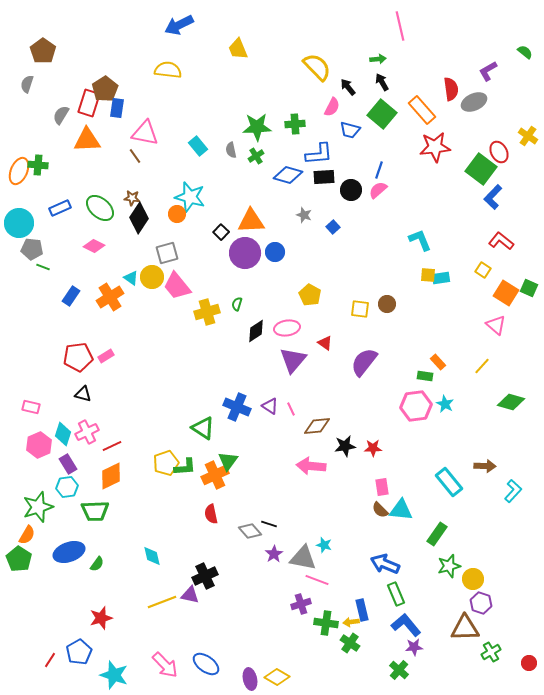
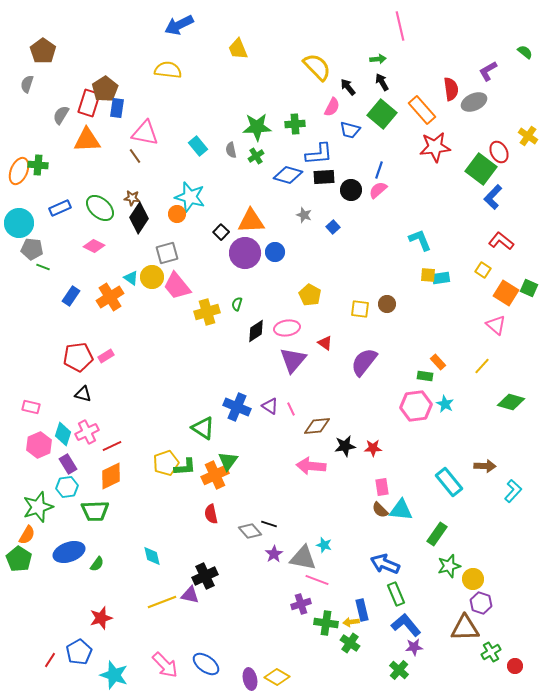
red circle at (529, 663): moved 14 px left, 3 px down
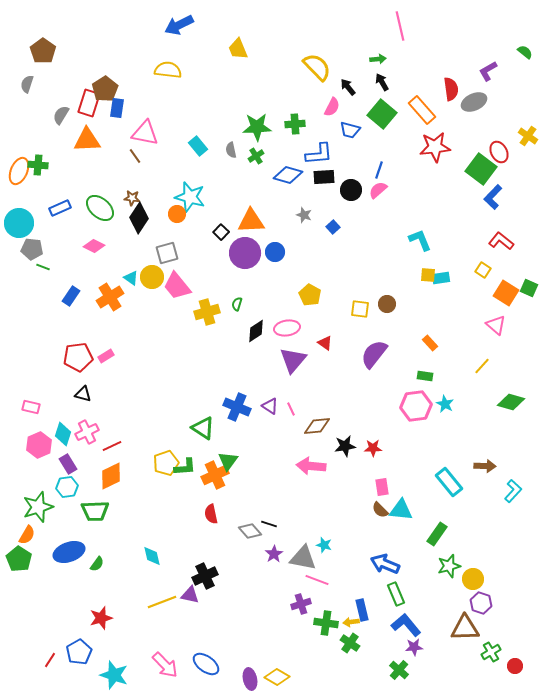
purple semicircle at (364, 362): moved 10 px right, 8 px up
orange rectangle at (438, 362): moved 8 px left, 19 px up
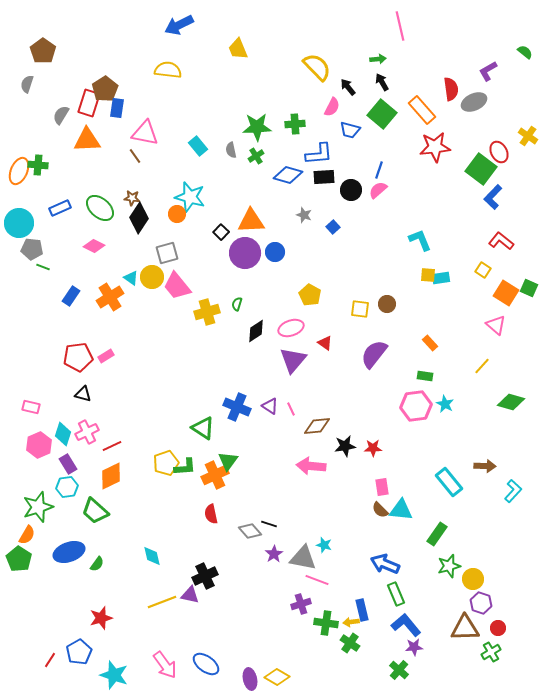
pink ellipse at (287, 328): moved 4 px right; rotated 10 degrees counterclockwise
green trapezoid at (95, 511): rotated 44 degrees clockwise
pink arrow at (165, 665): rotated 8 degrees clockwise
red circle at (515, 666): moved 17 px left, 38 px up
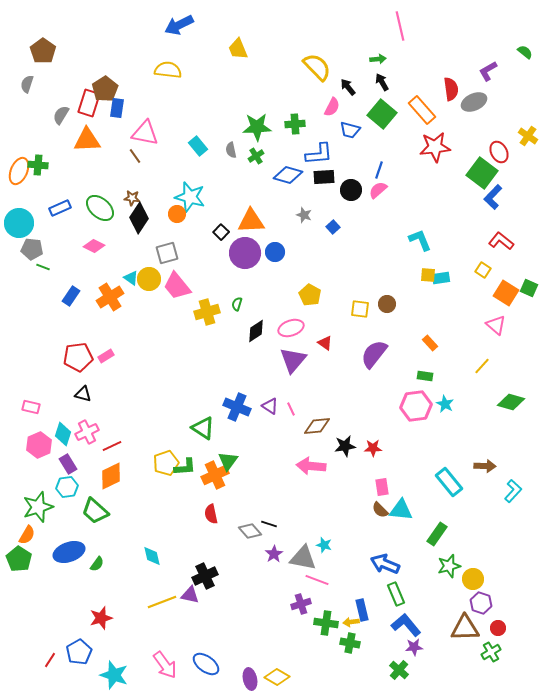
green square at (481, 169): moved 1 px right, 4 px down
yellow circle at (152, 277): moved 3 px left, 2 px down
green cross at (350, 643): rotated 24 degrees counterclockwise
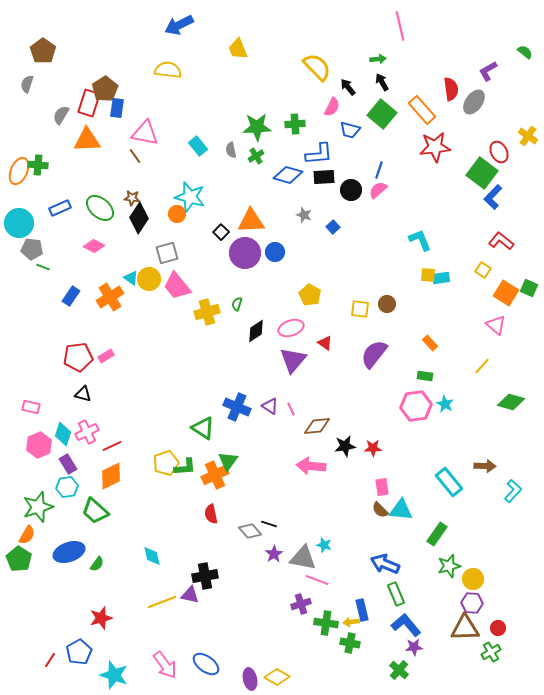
gray ellipse at (474, 102): rotated 30 degrees counterclockwise
black cross at (205, 576): rotated 15 degrees clockwise
purple hexagon at (481, 603): moved 9 px left; rotated 15 degrees counterclockwise
